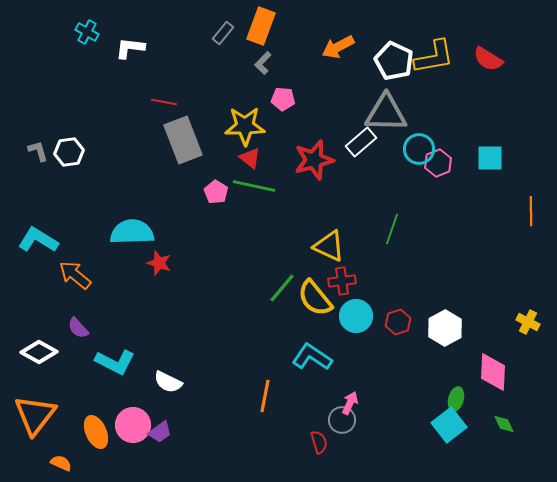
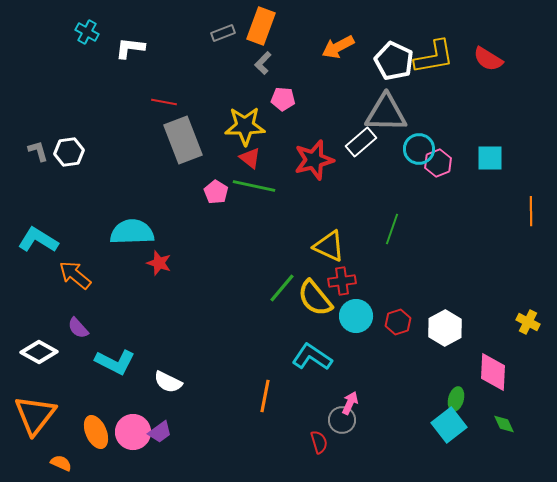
gray rectangle at (223, 33): rotated 30 degrees clockwise
pink circle at (133, 425): moved 7 px down
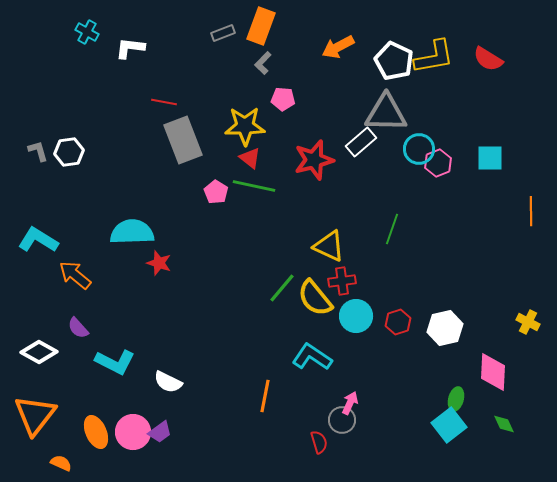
white hexagon at (445, 328): rotated 16 degrees clockwise
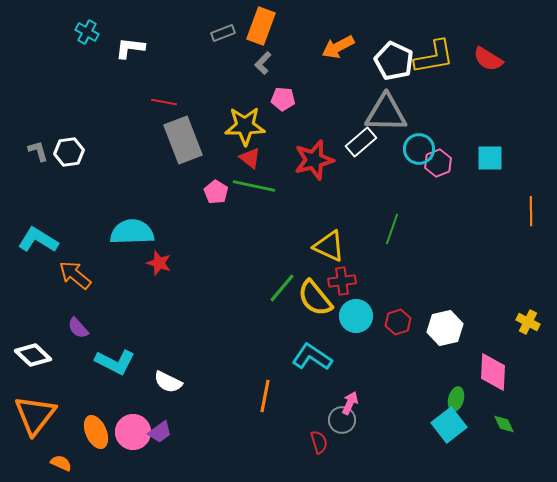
white diamond at (39, 352): moved 6 px left, 3 px down; rotated 15 degrees clockwise
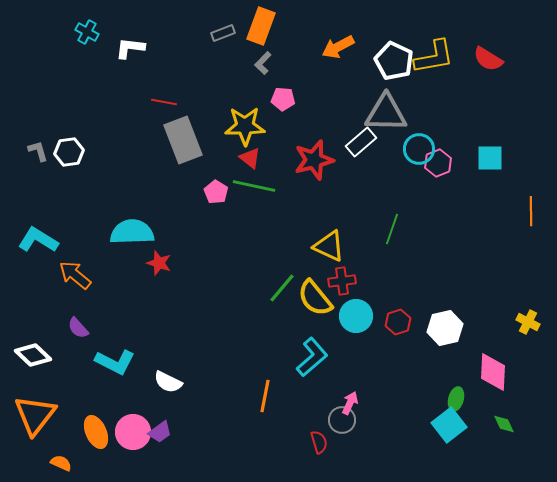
cyan L-shape at (312, 357): rotated 105 degrees clockwise
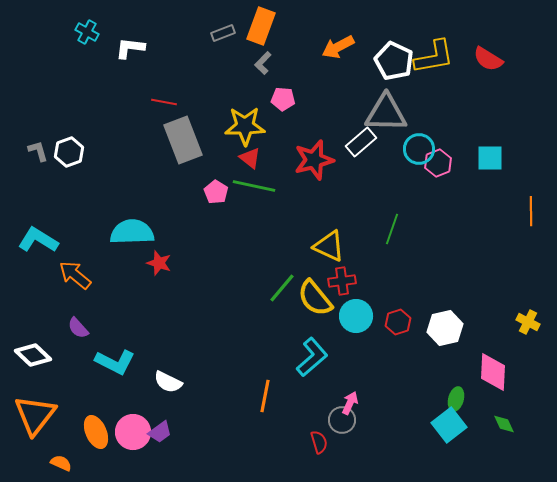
white hexagon at (69, 152): rotated 12 degrees counterclockwise
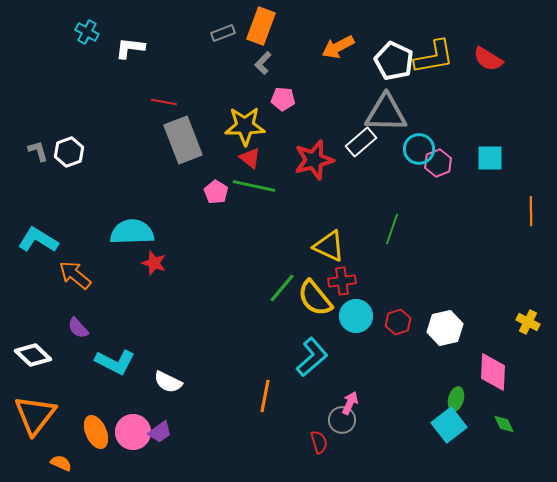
red star at (159, 263): moved 5 px left
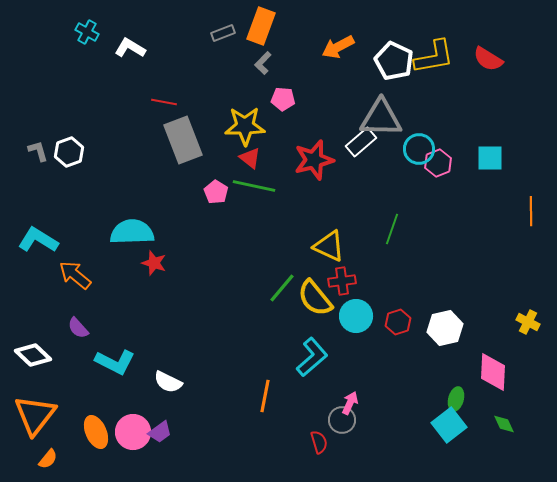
white L-shape at (130, 48): rotated 24 degrees clockwise
gray triangle at (386, 113): moved 5 px left, 5 px down
orange semicircle at (61, 463): moved 13 px left, 4 px up; rotated 105 degrees clockwise
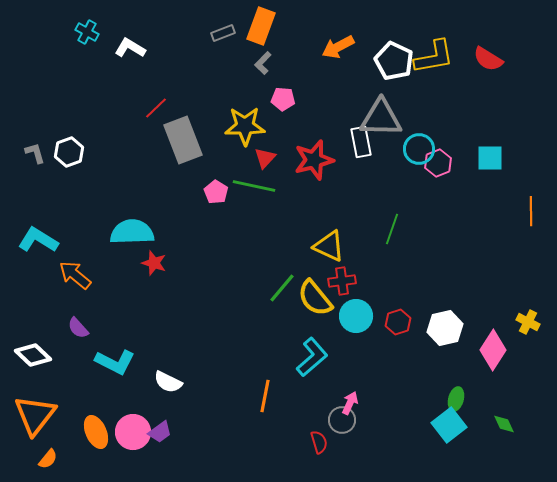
red line at (164, 102): moved 8 px left, 6 px down; rotated 55 degrees counterclockwise
white rectangle at (361, 142): rotated 60 degrees counterclockwise
gray L-shape at (38, 151): moved 3 px left, 2 px down
red triangle at (250, 158): moved 15 px right; rotated 35 degrees clockwise
pink diamond at (493, 372): moved 22 px up; rotated 30 degrees clockwise
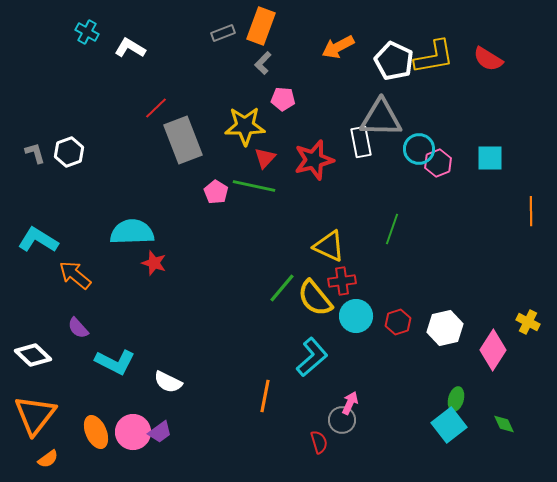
orange semicircle at (48, 459): rotated 15 degrees clockwise
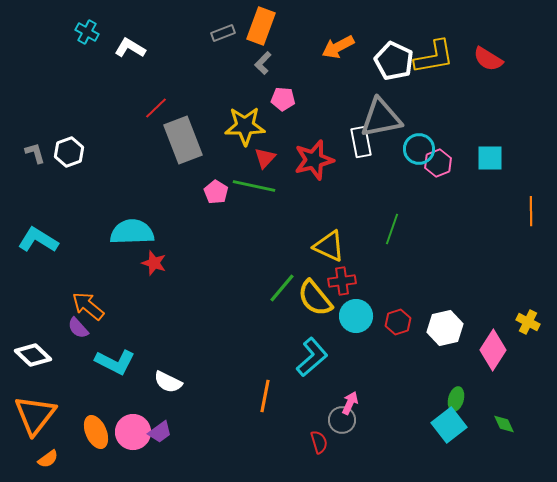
gray triangle at (381, 118): rotated 12 degrees counterclockwise
orange arrow at (75, 275): moved 13 px right, 31 px down
